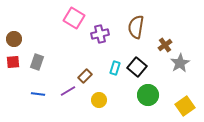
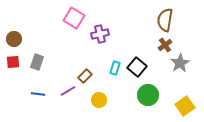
brown semicircle: moved 29 px right, 7 px up
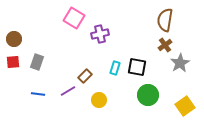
black square: rotated 30 degrees counterclockwise
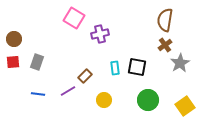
cyan rectangle: rotated 24 degrees counterclockwise
green circle: moved 5 px down
yellow circle: moved 5 px right
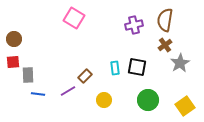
purple cross: moved 34 px right, 9 px up
gray rectangle: moved 9 px left, 13 px down; rotated 21 degrees counterclockwise
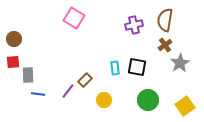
brown rectangle: moved 4 px down
purple line: rotated 21 degrees counterclockwise
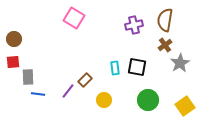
gray rectangle: moved 2 px down
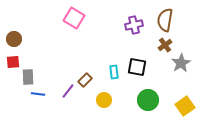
gray star: moved 1 px right
cyan rectangle: moved 1 px left, 4 px down
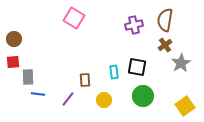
brown rectangle: rotated 48 degrees counterclockwise
purple line: moved 8 px down
green circle: moved 5 px left, 4 px up
